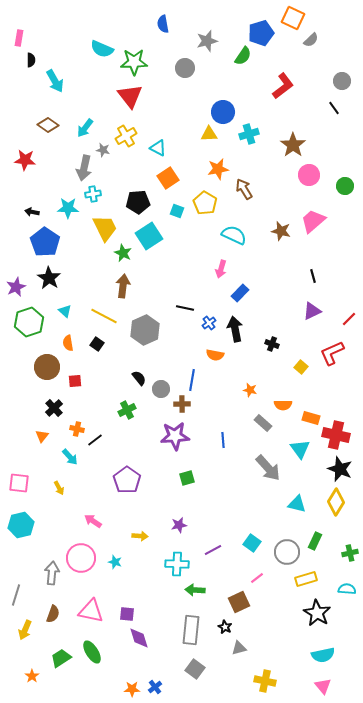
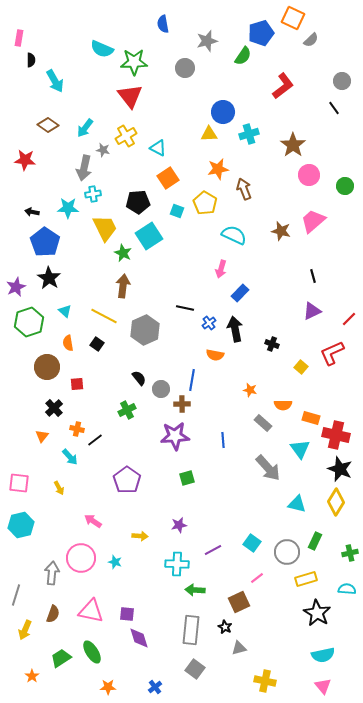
brown arrow at (244, 189): rotated 10 degrees clockwise
red square at (75, 381): moved 2 px right, 3 px down
orange star at (132, 689): moved 24 px left, 2 px up
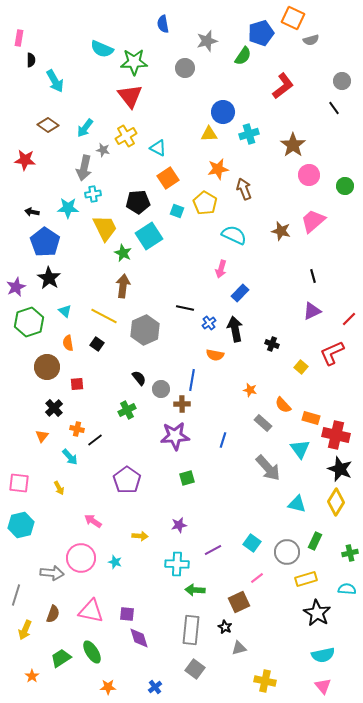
gray semicircle at (311, 40): rotated 28 degrees clockwise
orange semicircle at (283, 405): rotated 48 degrees clockwise
blue line at (223, 440): rotated 21 degrees clockwise
gray arrow at (52, 573): rotated 90 degrees clockwise
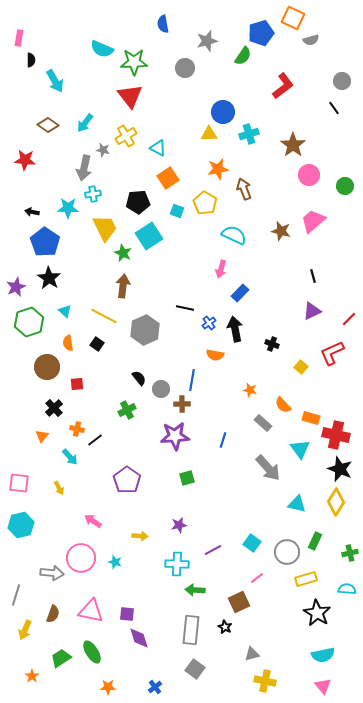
cyan arrow at (85, 128): moved 5 px up
gray triangle at (239, 648): moved 13 px right, 6 px down
